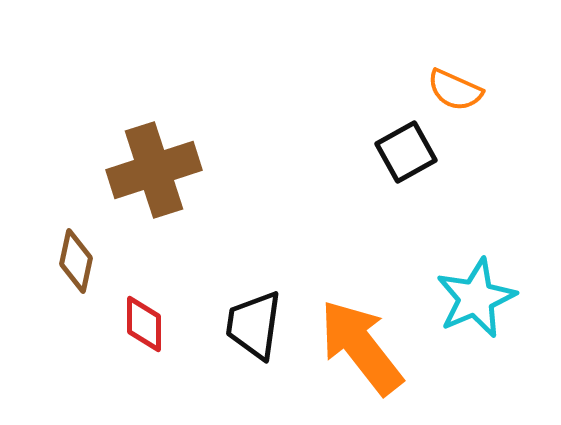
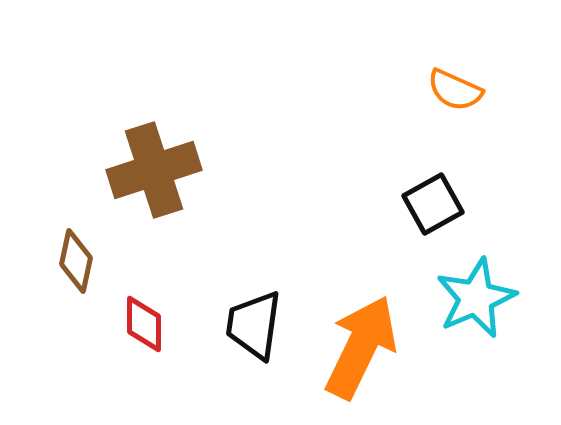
black square: moved 27 px right, 52 px down
orange arrow: rotated 64 degrees clockwise
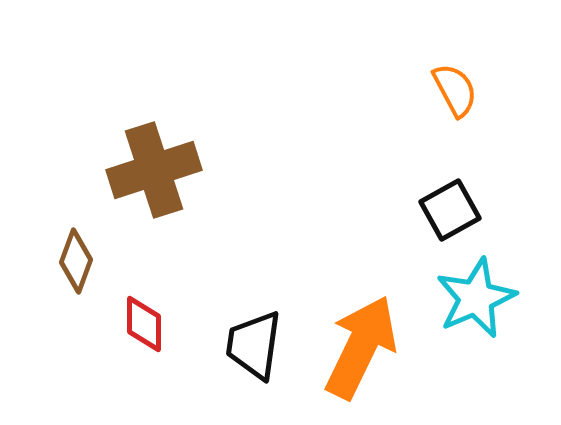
orange semicircle: rotated 142 degrees counterclockwise
black square: moved 17 px right, 6 px down
brown diamond: rotated 8 degrees clockwise
black trapezoid: moved 20 px down
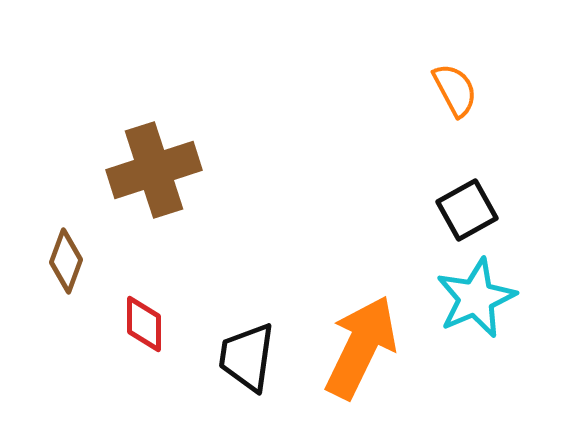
black square: moved 17 px right
brown diamond: moved 10 px left
black trapezoid: moved 7 px left, 12 px down
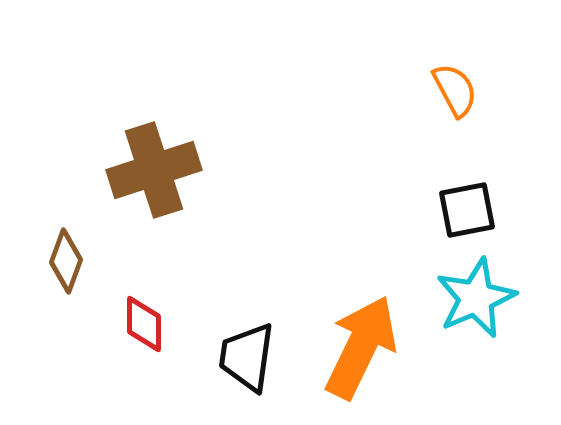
black square: rotated 18 degrees clockwise
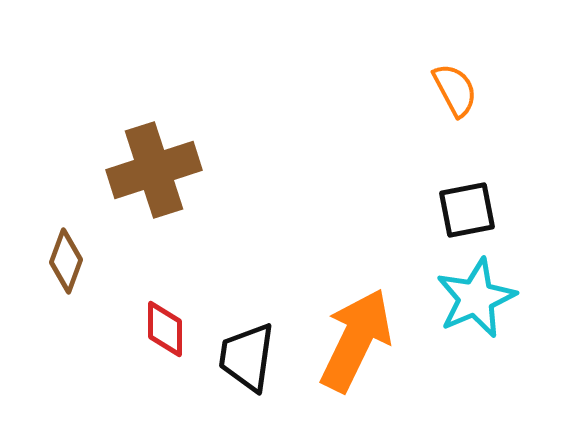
red diamond: moved 21 px right, 5 px down
orange arrow: moved 5 px left, 7 px up
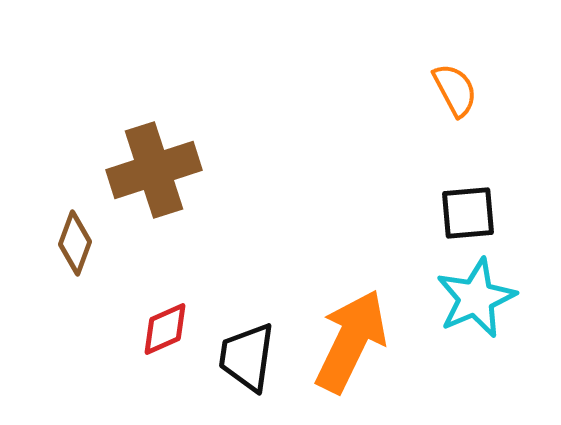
black square: moved 1 px right, 3 px down; rotated 6 degrees clockwise
brown diamond: moved 9 px right, 18 px up
red diamond: rotated 66 degrees clockwise
orange arrow: moved 5 px left, 1 px down
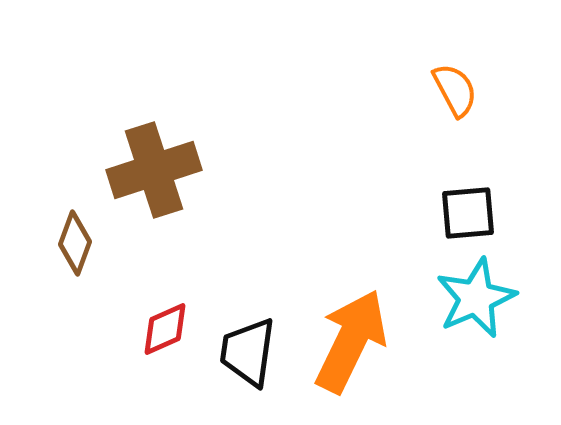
black trapezoid: moved 1 px right, 5 px up
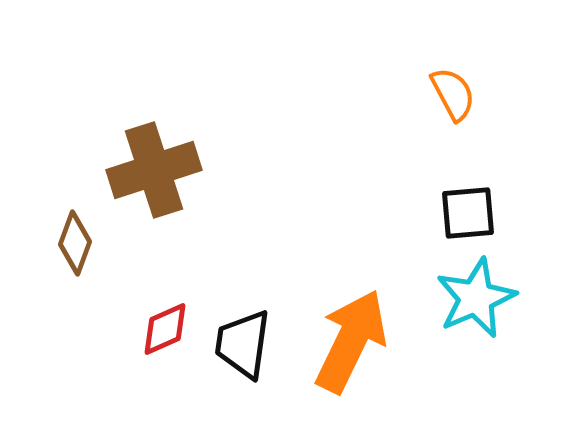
orange semicircle: moved 2 px left, 4 px down
black trapezoid: moved 5 px left, 8 px up
